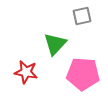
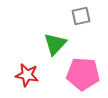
gray square: moved 1 px left
red star: moved 1 px right, 3 px down
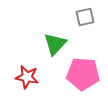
gray square: moved 4 px right, 1 px down
red star: moved 2 px down
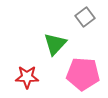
gray square: rotated 24 degrees counterclockwise
red star: rotated 10 degrees counterclockwise
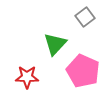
pink pentagon: moved 3 px up; rotated 20 degrees clockwise
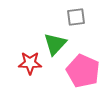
gray square: moved 9 px left; rotated 30 degrees clockwise
red star: moved 3 px right, 14 px up
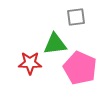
green triangle: rotated 40 degrees clockwise
pink pentagon: moved 3 px left, 3 px up
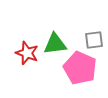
gray square: moved 18 px right, 23 px down
red star: moved 3 px left, 10 px up; rotated 20 degrees clockwise
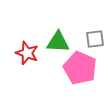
gray square: moved 1 px right, 1 px up
green triangle: moved 3 px right, 2 px up; rotated 10 degrees clockwise
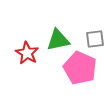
green triangle: moved 2 px up; rotated 15 degrees counterclockwise
red star: rotated 10 degrees clockwise
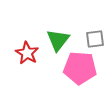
green triangle: rotated 40 degrees counterclockwise
pink pentagon: rotated 20 degrees counterclockwise
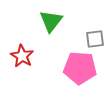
green triangle: moved 7 px left, 19 px up
red star: moved 5 px left, 3 px down
